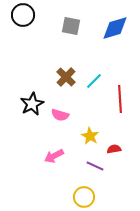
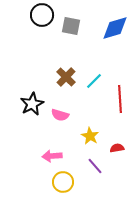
black circle: moved 19 px right
red semicircle: moved 3 px right, 1 px up
pink arrow: moved 2 px left; rotated 24 degrees clockwise
purple line: rotated 24 degrees clockwise
yellow circle: moved 21 px left, 15 px up
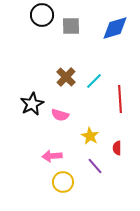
gray square: rotated 12 degrees counterclockwise
red semicircle: rotated 80 degrees counterclockwise
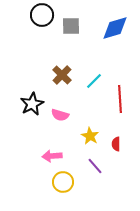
brown cross: moved 4 px left, 2 px up
red semicircle: moved 1 px left, 4 px up
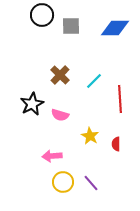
blue diamond: rotated 16 degrees clockwise
brown cross: moved 2 px left
purple line: moved 4 px left, 17 px down
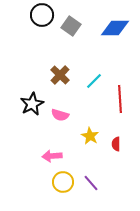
gray square: rotated 36 degrees clockwise
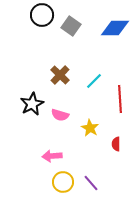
yellow star: moved 8 px up
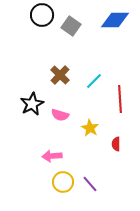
blue diamond: moved 8 px up
purple line: moved 1 px left, 1 px down
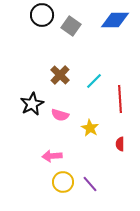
red semicircle: moved 4 px right
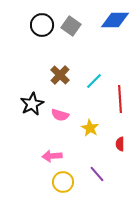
black circle: moved 10 px down
purple line: moved 7 px right, 10 px up
